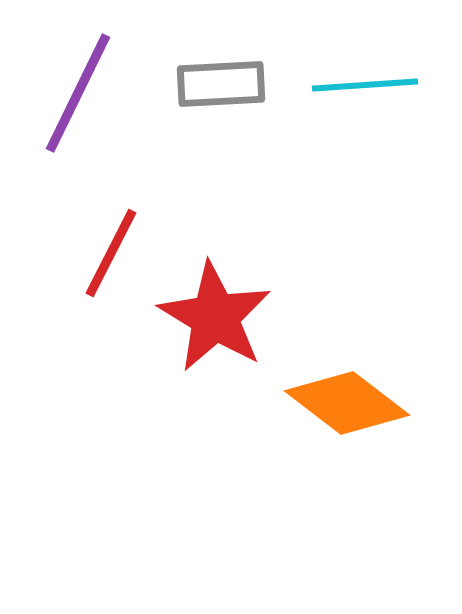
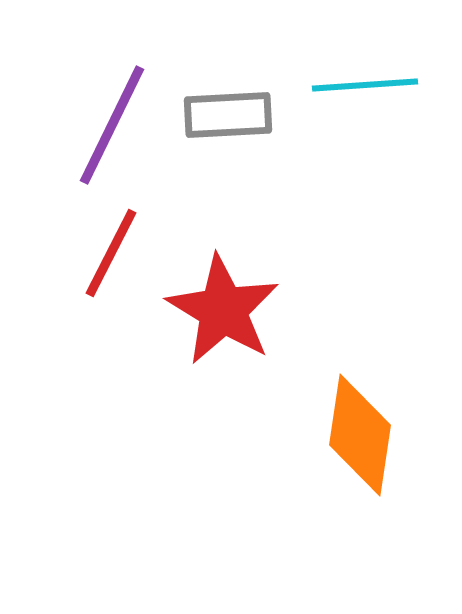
gray rectangle: moved 7 px right, 31 px down
purple line: moved 34 px right, 32 px down
red star: moved 8 px right, 7 px up
orange diamond: moved 13 px right, 32 px down; rotated 61 degrees clockwise
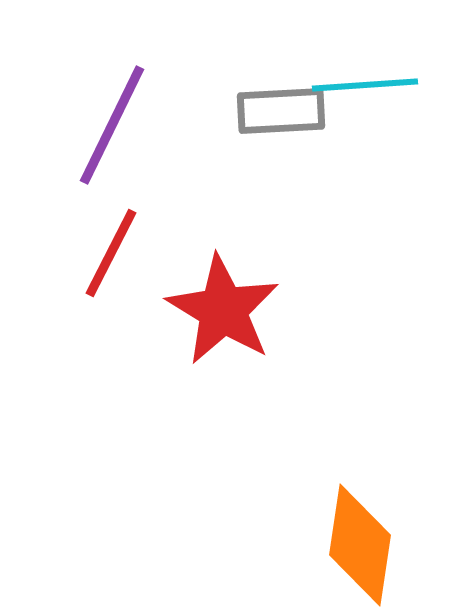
gray rectangle: moved 53 px right, 4 px up
orange diamond: moved 110 px down
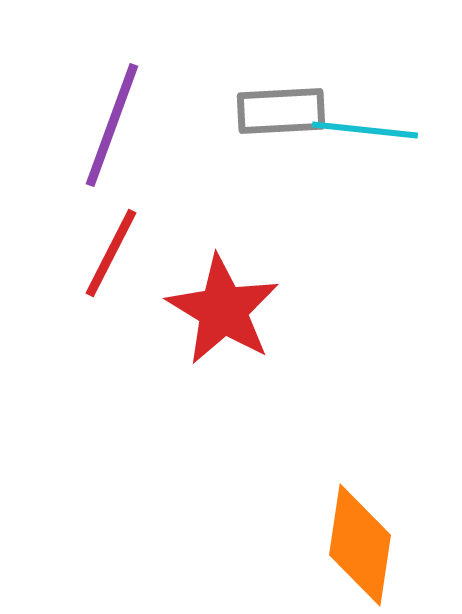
cyan line: moved 45 px down; rotated 10 degrees clockwise
purple line: rotated 6 degrees counterclockwise
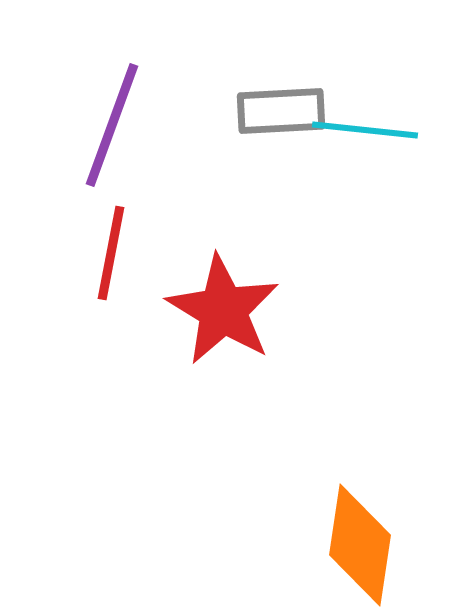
red line: rotated 16 degrees counterclockwise
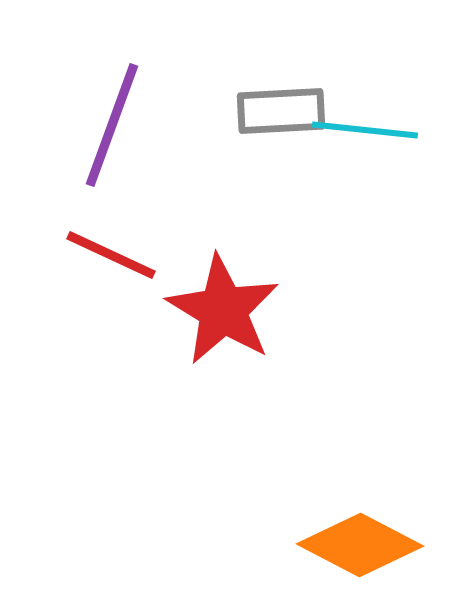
red line: moved 2 px down; rotated 76 degrees counterclockwise
orange diamond: rotated 71 degrees counterclockwise
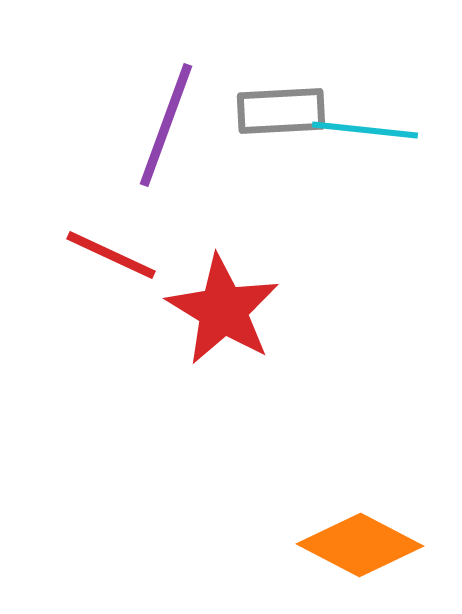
purple line: moved 54 px right
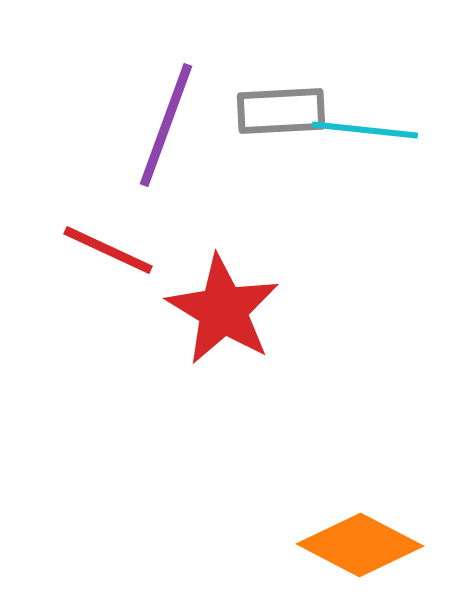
red line: moved 3 px left, 5 px up
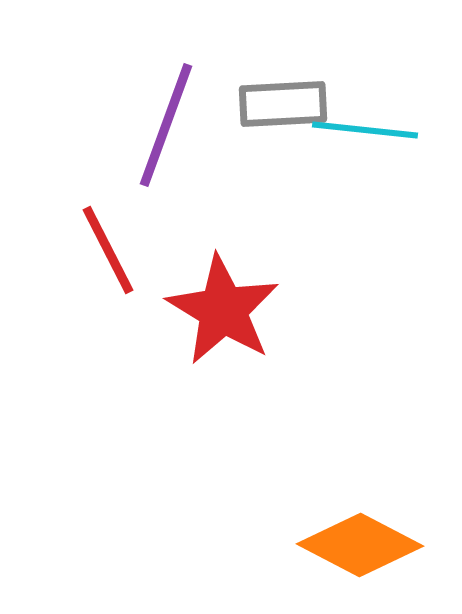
gray rectangle: moved 2 px right, 7 px up
red line: rotated 38 degrees clockwise
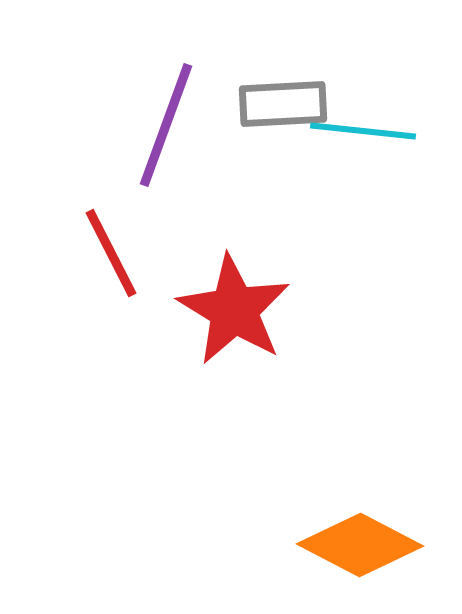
cyan line: moved 2 px left, 1 px down
red line: moved 3 px right, 3 px down
red star: moved 11 px right
